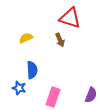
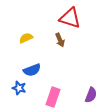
blue semicircle: rotated 72 degrees clockwise
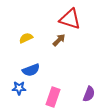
red triangle: moved 1 px down
brown arrow: moved 1 px left; rotated 112 degrees counterclockwise
blue semicircle: moved 1 px left
blue star: rotated 16 degrees counterclockwise
purple semicircle: moved 2 px left, 1 px up
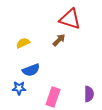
yellow semicircle: moved 3 px left, 5 px down
purple semicircle: rotated 21 degrees counterclockwise
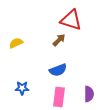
red triangle: moved 1 px right, 1 px down
yellow semicircle: moved 7 px left
blue semicircle: moved 27 px right
blue star: moved 3 px right
pink rectangle: moved 6 px right; rotated 12 degrees counterclockwise
